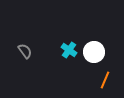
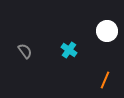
white circle: moved 13 px right, 21 px up
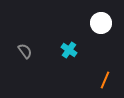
white circle: moved 6 px left, 8 px up
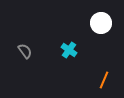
orange line: moved 1 px left
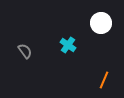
cyan cross: moved 1 px left, 5 px up
